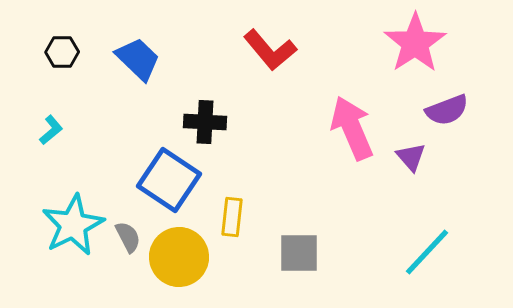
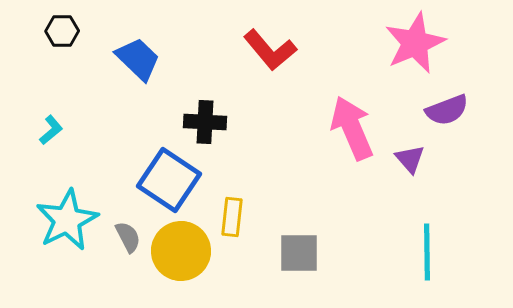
pink star: rotated 10 degrees clockwise
black hexagon: moved 21 px up
purple triangle: moved 1 px left, 2 px down
cyan star: moved 6 px left, 5 px up
cyan line: rotated 44 degrees counterclockwise
yellow circle: moved 2 px right, 6 px up
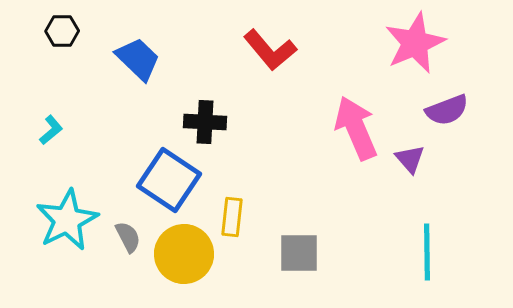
pink arrow: moved 4 px right
yellow circle: moved 3 px right, 3 px down
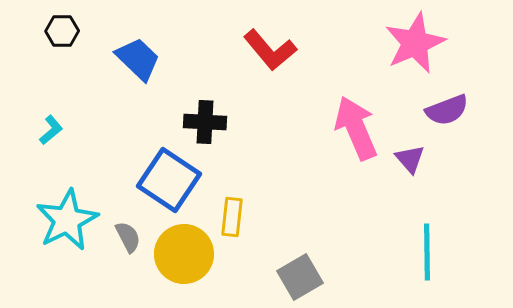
gray square: moved 1 px right, 24 px down; rotated 30 degrees counterclockwise
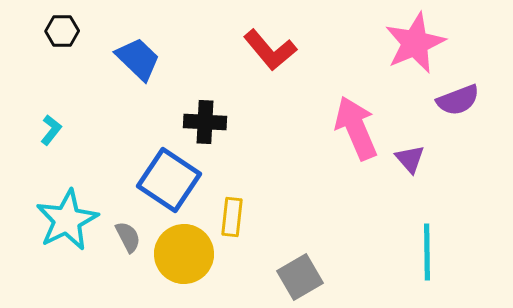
purple semicircle: moved 11 px right, 10 px up
cyan L-shape: rotated 12 degrees counterclockwise
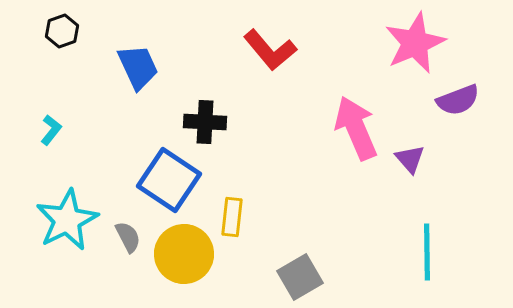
black hexagon: rotated 20 degrees counterclockwise
blue trapezoid: moved 8 px down; rotated 21 degrees clockwise
